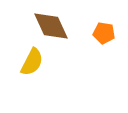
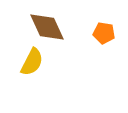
brown diamond: moved 4 px left, 1 px down
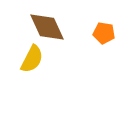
yellow semicircle: moved 3 px up
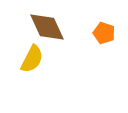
orange pentagon: rotated 10 degrees clockwise
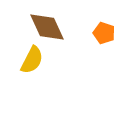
yellow semicircle: moved 1 px down
